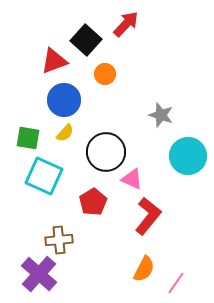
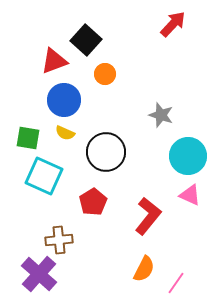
red arrow: moved 47 px right
yellow semicircle: rotated 72 degrees clockwise
pink triangle: moved 58 px right, 16 px down
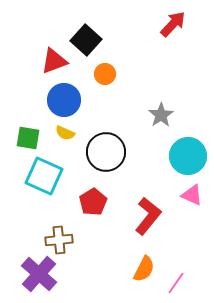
gray star: rotated 20 degrees clockwise
pink triangle: moved 2 px right
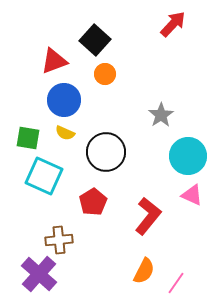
black square: moved 9 px right
orange semicircle: moved 2 px down
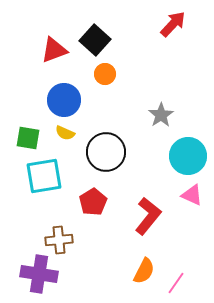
red triangle: moved 11 px up
cyan square: rotated 33 degrees counterclockwise
purple cross: rotated 33 degrees counterclockwise
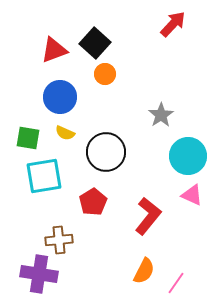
black square: moved 3 px down
blue circle: moved 4 px left, 3 px up
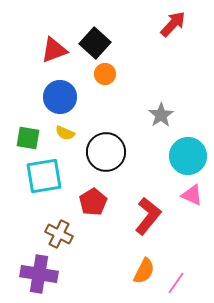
brown cross: moved 6 px up; rotated 32 degrees clockwise
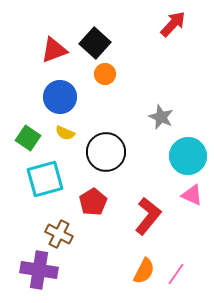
gray star: moved 2 px down; rotated 15 degrees counterclockwise
green square: rotated 25 degrees clockwise
cyan square: moved 1 px right, 3 px down; rotated 6 degrees counterclockwise
purple cross: moved 4 px up
pink line: moved 9 px up
